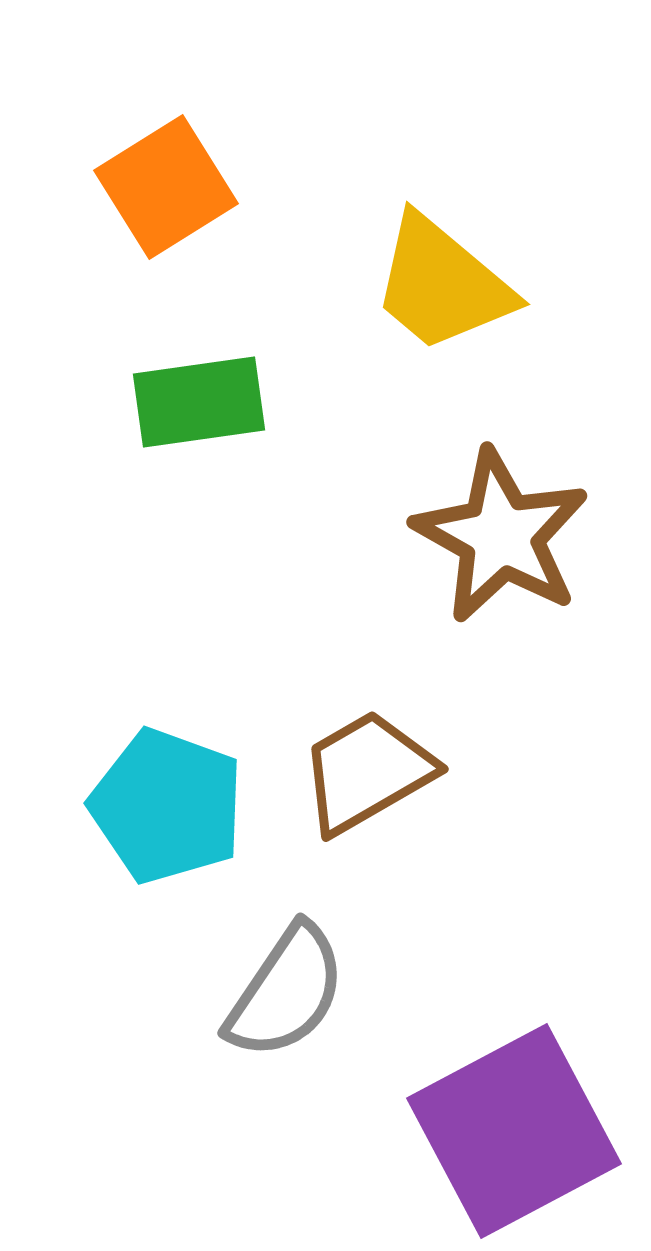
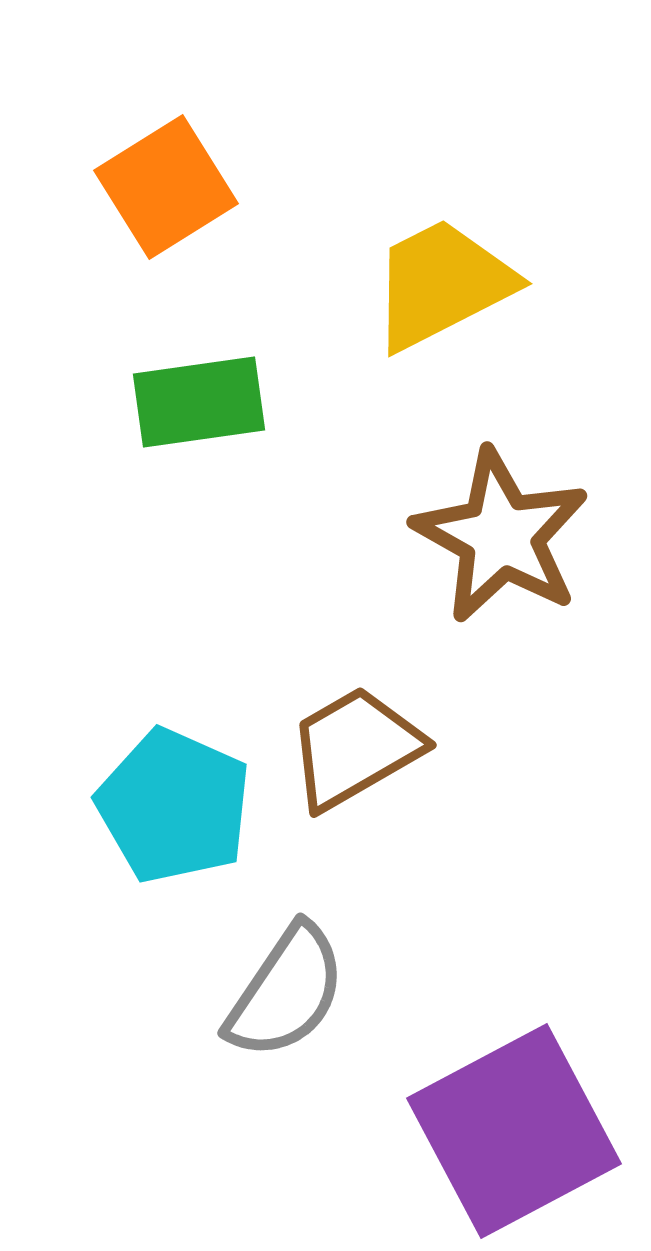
yellow trapezoid: rotated 113 degrees clockwise
brown trapezoid: moved 12 px left, 24 px up
cyan pentagon: moved 7 px right; rotated 4 degrees clockwise
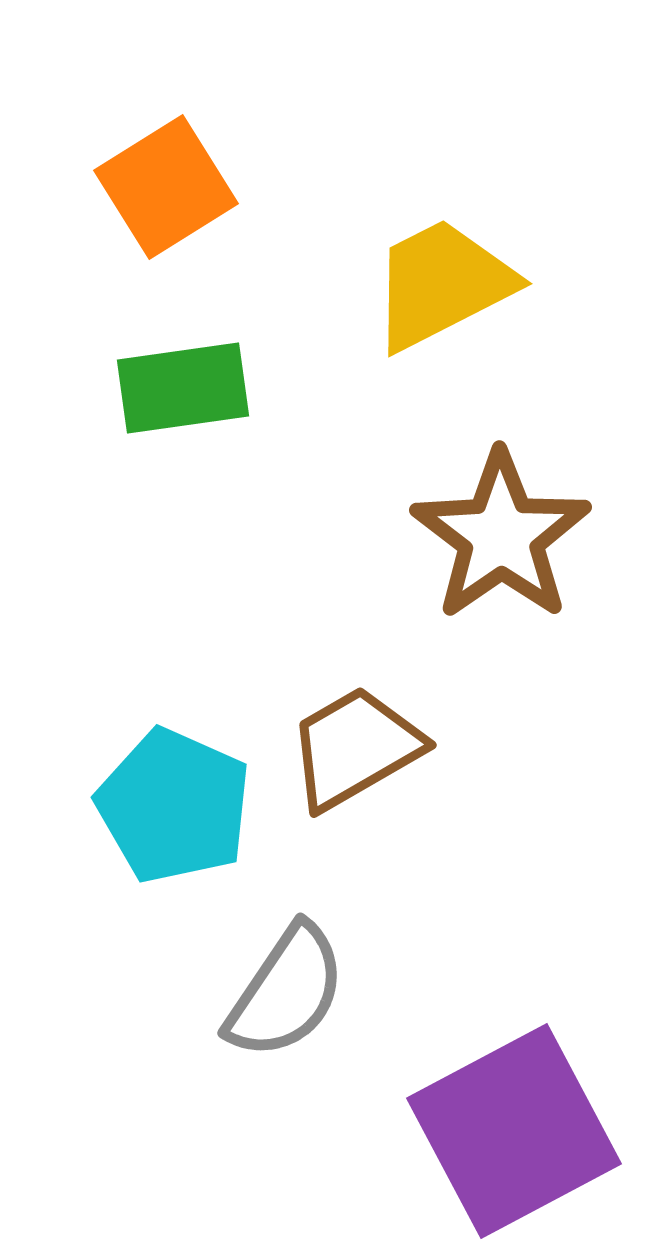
green rectangle: moved 16 px left, 14 px up
brown star: rotated 8 degrees clockwise
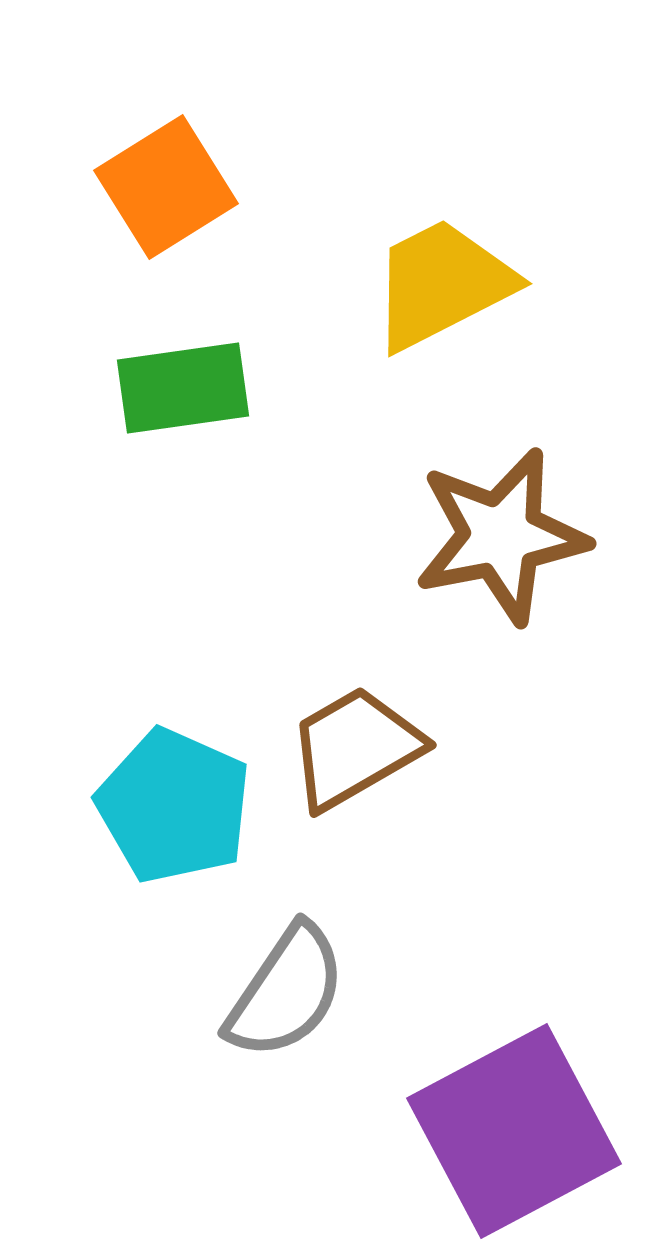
brown star: rotated 24 degrees clockwise
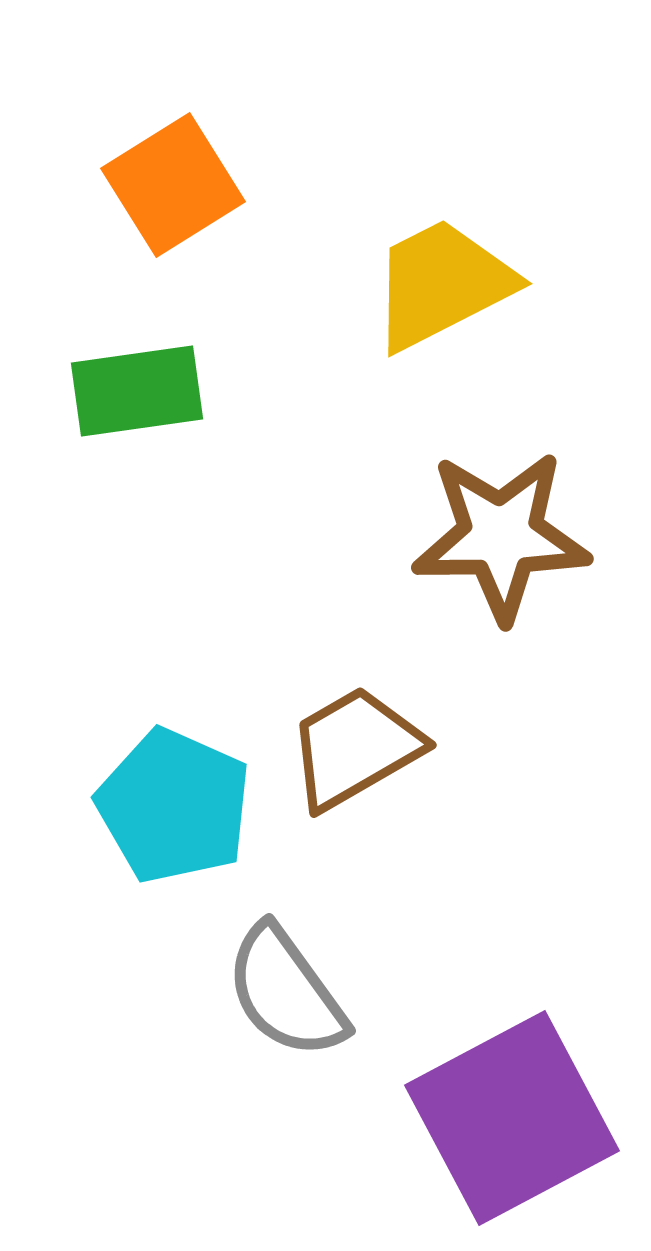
orange square: moved 7 px right, 2 px up
green rectangle: moved 46 px left, 3 px down
brown star: rotated 10 degrees clockwise
gray semicircle: rotated 110 degrees clockwise
purple square: moved 2 px left, 13 px up
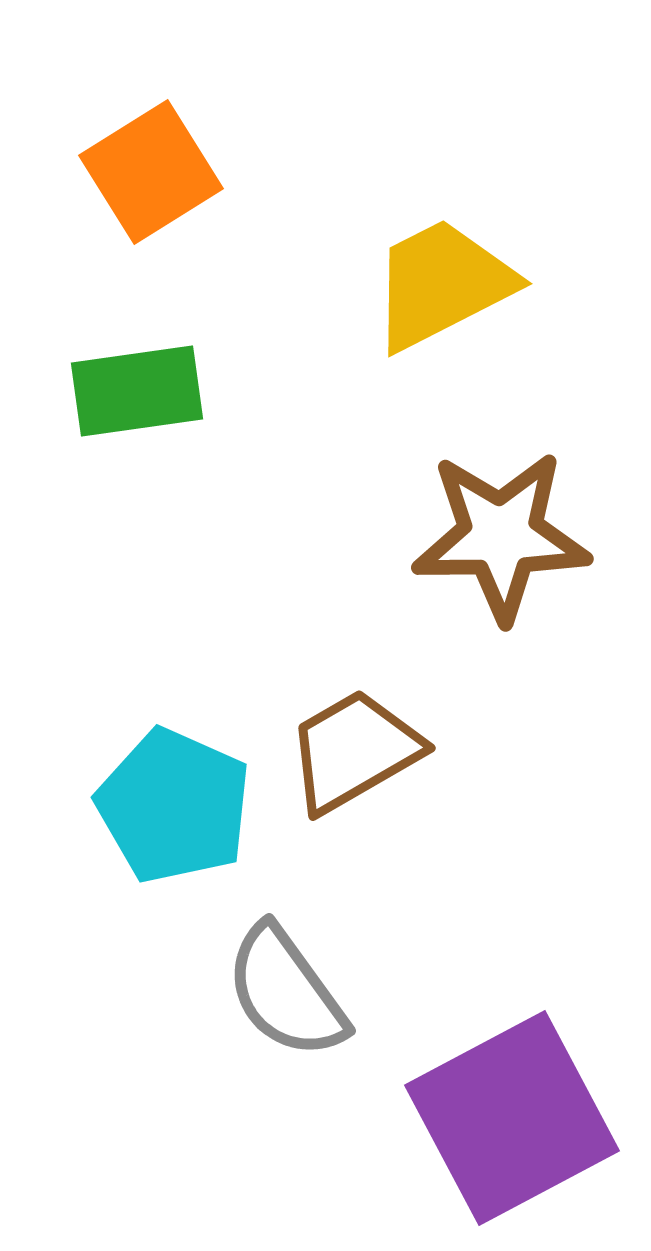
orange square: moved 22 px left, 13 px up
brown trapezoid: moved 1 px left, 3 px down
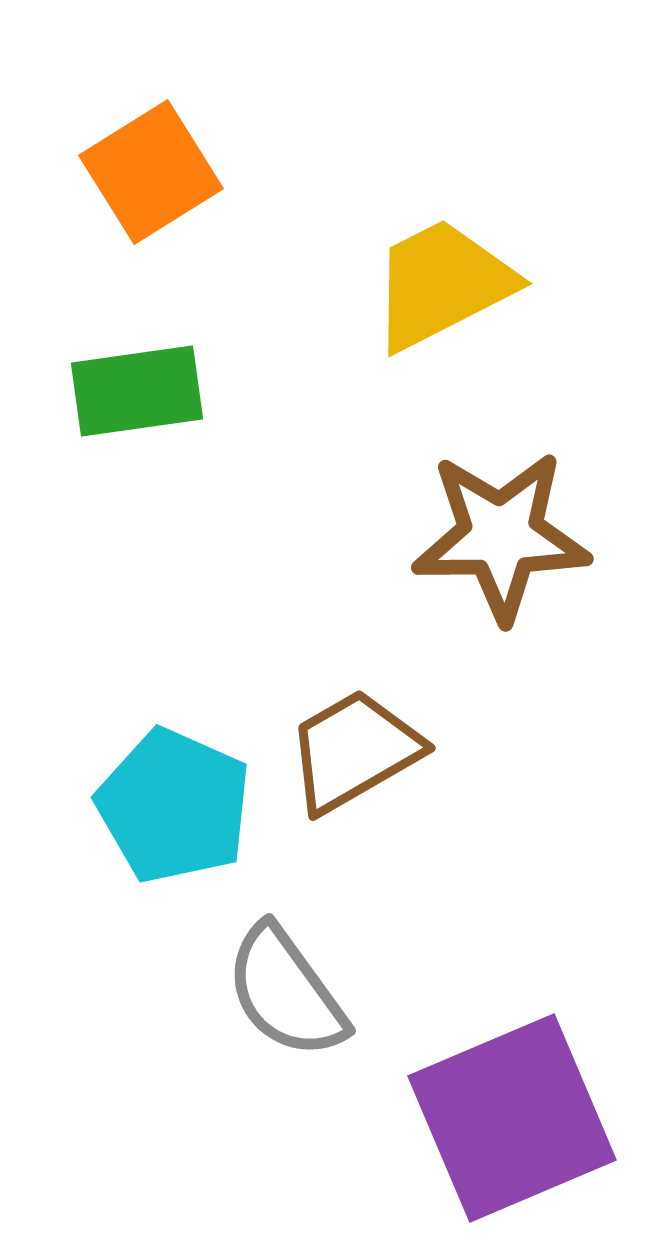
purple square: rotated 5 degrees clockwise
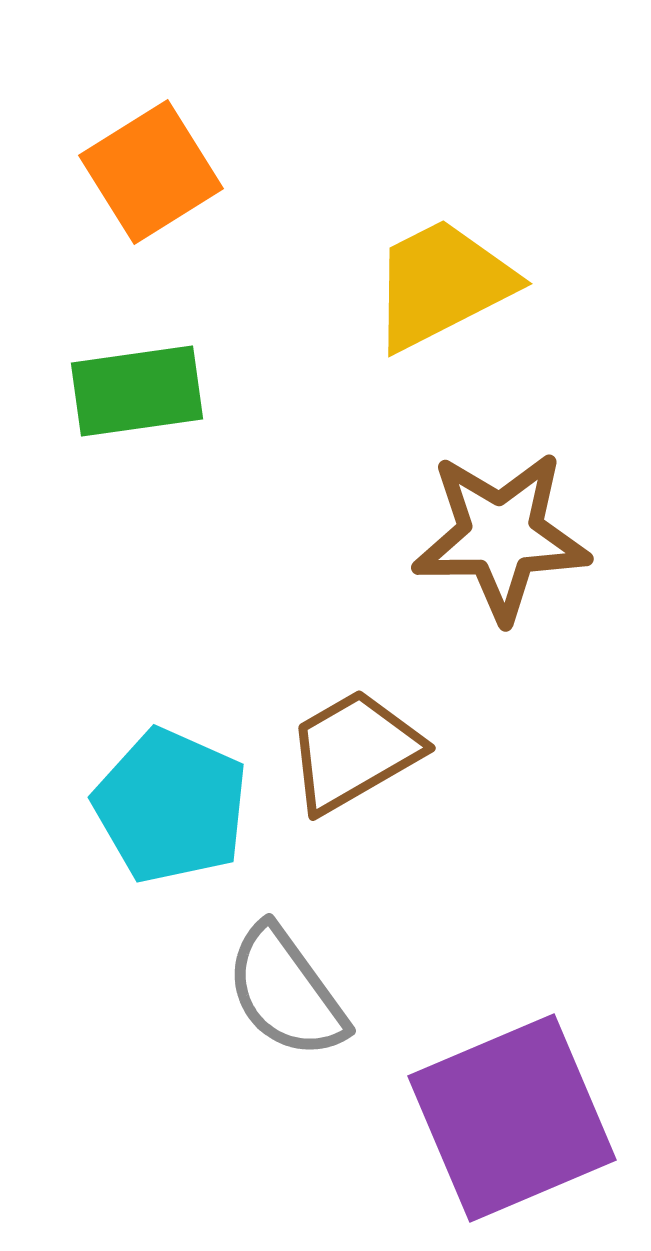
cyan pentagon: moved 3 px left
